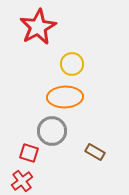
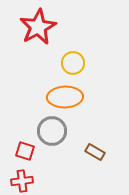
yellow circle: moved 1 px right, 1 px up
red square: moved 4 px left, 2 px up
red cross: rotated 30 degrees clockwise
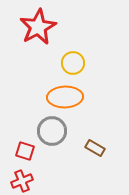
brown rectangle: moved 4 px up
red cross: rotated 15 degrees counterclockwise
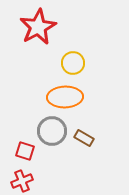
brown rectangle: moved 11 px left, 10 px up
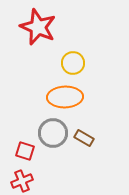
red star: rotated 21 degrees counterclockwise
gray circle: moved 1 px right, 2 px down
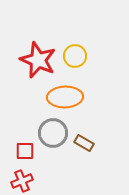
red star: moved 33 px down
yellow circle: moved 2 px right, 7 px up
brown rectangle: moved 5 px down
red square: rotated 18 degrees counterclockwise
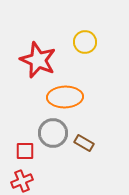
yellow circle: moved 10 px right, 14 px up
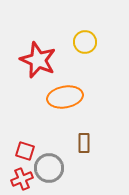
orange ellipse: rotated 8 degrees counterclockwise
gray circle: moved 4 px left, 35 px down
brown rectangle: rotated 60 degrees clockwise
red square: rotated 18 degrees clockwise
red cross: moved 2 px up
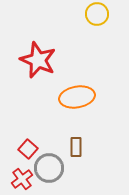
yellow circle: moved 12 px right, 28 px up
orange ellipse: moved 12 px right
brown rectangle: moved 8 px left, 4 px down
red square: moved 3 px right, 2 px up; rotated 24 degrees clockwise
red cross: rotated 15 degrees counterclockwise
